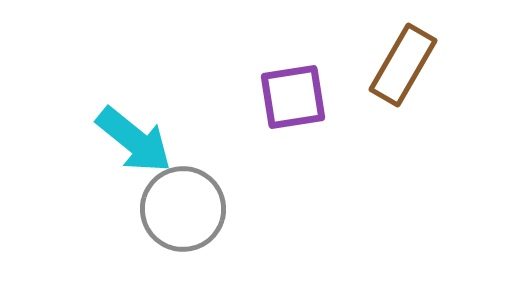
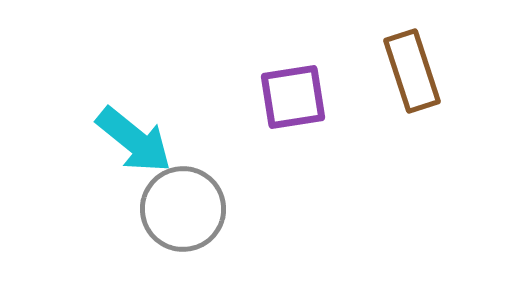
brown rectangle: moved 9 px right, 6 px down; rotated 48 degrees counterclockwise
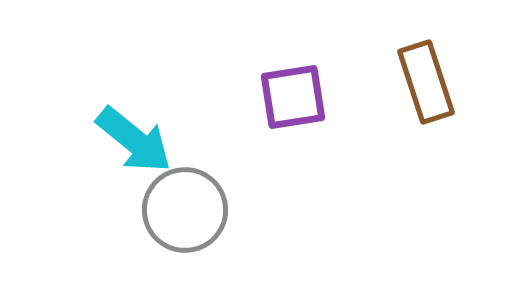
brown rectangle: moved 14 px right, 11 px down
gray circle: moved 2 px right, 1 px down
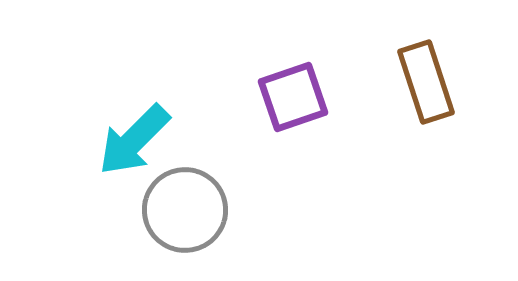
purple square: rotated 10 degrees counterclockwise
cyan arrow: rotated 96 degrees clockwise
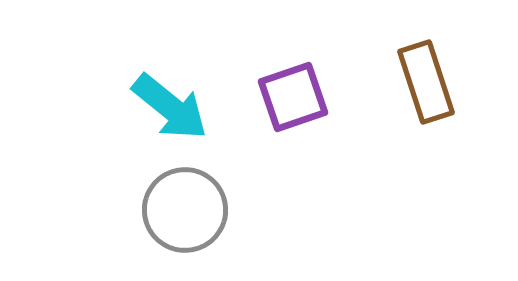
cyan arrow: moved 36 px right, 33 px up; rotated 96 degrees counterclockwise
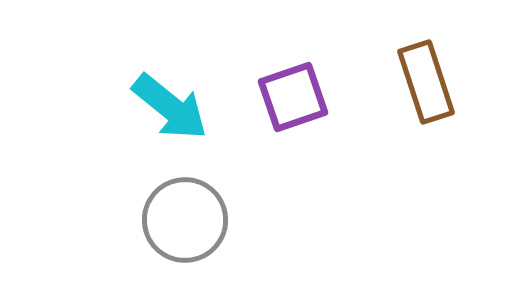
gray circle: moved 10 px down
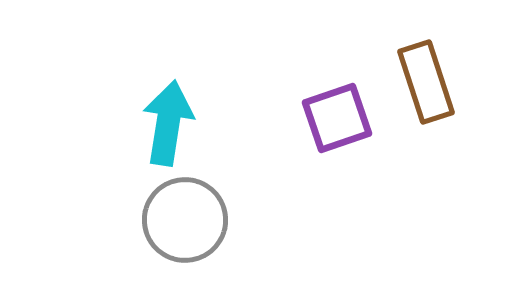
purple square: moved 44 px right, 21 px down
cyan arrow: moved 2 px left, 16 px down; rotated 120 degrees counterclockwise
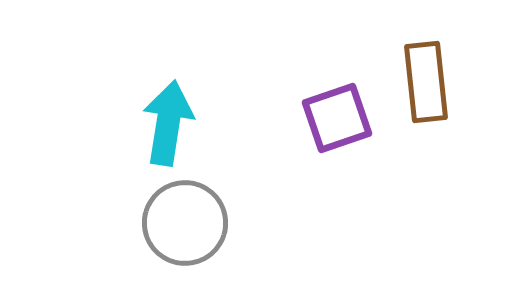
brown rectangle: rotated 12 degrees clockwise
gray circle: moved 3 px down
